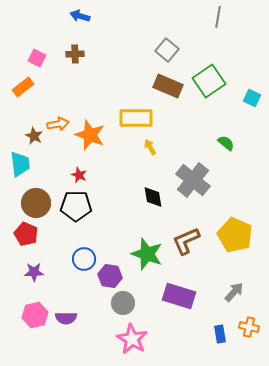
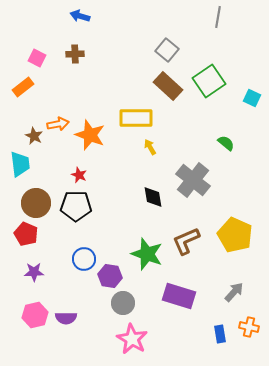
brown rectangle: rotated 20 degrees clockwise
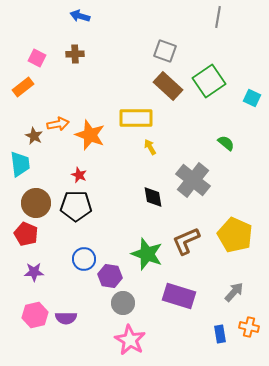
gray square: moved 2 px left, 1 px down; rotated 20 degrees counterclockwise
pink star: moved 2 px left, 1 px down
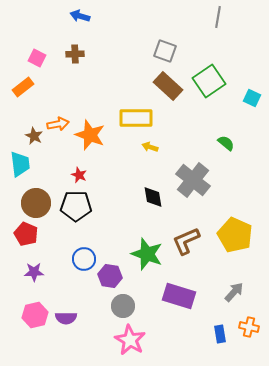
yellow arrow: rotated 42 degrees counterclockwise
gray circle: moved 3 px down
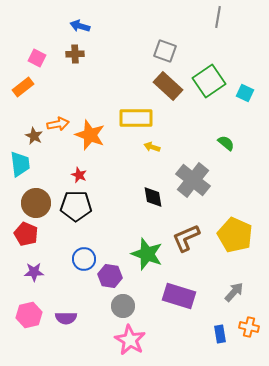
blue arrow: moved 10 px down
cyan square: moved 7 px left, 5 px up
yellow arrow: moved 2 px right
brown L-shape: moved 3 px up
pink hexagon: moved 6 px left
